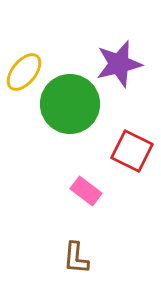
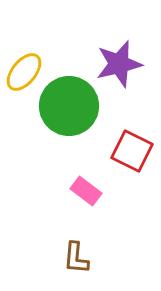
green circle: moved 1 px left, 2 px down
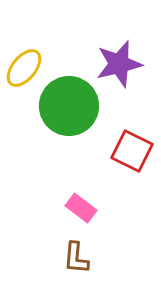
yellow ellipse: moved 4 px up
pink rectangle: moved 5 px left, 17 px down
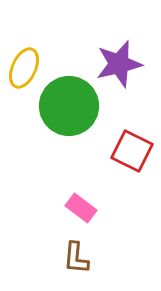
yellow ellipse: rotated 15 degrees counterclockwise
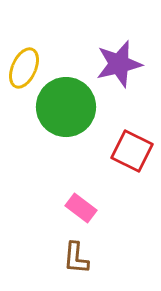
green circle: moved 3 px left, 1 px down
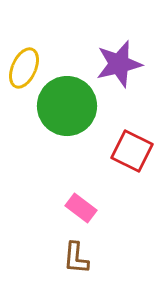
green circle: moved 1 px right, 1 px up
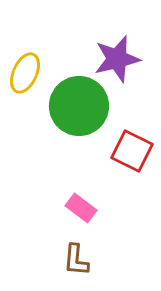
purple star: moved 2 px left, 5 px up
yellow ellipse: moved 1 px right, 5 px down
green circle: moved 12 px right
brown L-shape: moved 2 px down
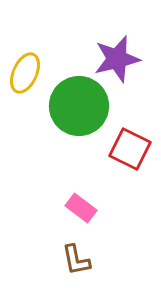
red square: moved 2 px left, 2 px up
brown L-shape: rotated 16 degrees counterclockwise
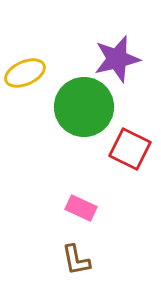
yellow ellipse: rotated 42 degrees clockwise
green circle: moved 5 px right, 1 px down
pink rectangle: rotated 12 degrees counterclockwise
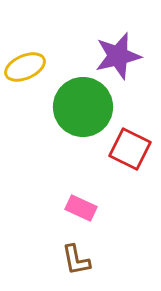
purple star: moved 1 px right, 3 px up
yellow ellipse: moved 6 px up
green circle: moved 1 px left
